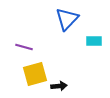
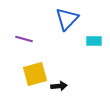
purple line: moved 8 px up
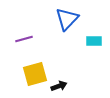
purple line: rotated 30 degrees counterclockwise
black arrow: rotated 14 degrees counterclockwise
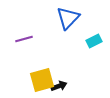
blue triangle: moved 1 px right, 1 px up
cyan rectangle: rotated 28 degrees counterclockwise
yellow square: moved 7 px right, 6 px down
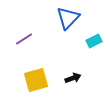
purple line: rotated 18 degrees counterclockwise
yellow square: moved 6 px left
black arrow: moved 14 px right, 8 px up
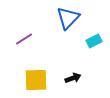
yellow square: rotated 15 degrees clockwise
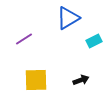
blue triangle: rotated 15 degrees clockwise
black arrow: moved 8 px right, 2 px down
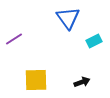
blue triangle: rotated 35 degrees counterclockwise
purple line: moved 10 px left
black arrow: moved 1 px right, 2 px down
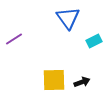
yellow square: moved 18 px right
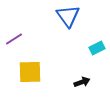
blue triangle: moved 2 px up
cyan rectangle: moved 3 px right, 7 px down
yellow square: moved 24 px left, 8 px up
